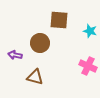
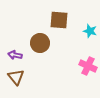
brown triangle: moved 19 px left; rotated 36 degrees clockwise
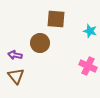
brown square: moved 3 px left, 1 px up
brown triangle: moved 1 px up
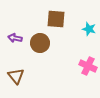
cyan star: moved 1 px left, 2 px up
purple arrow: moved 17 px up
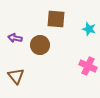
brown circle: moved 2 px down
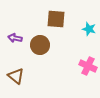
brown triangle: rotated 12 degrees counterclockwise
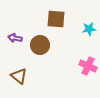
cyan star: rotated 24 degrees counterclockwise
brown triangle: moved 3 px right
